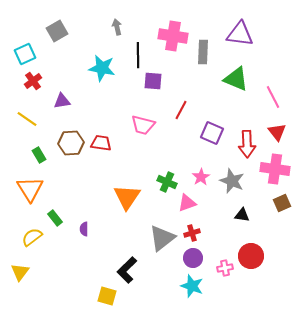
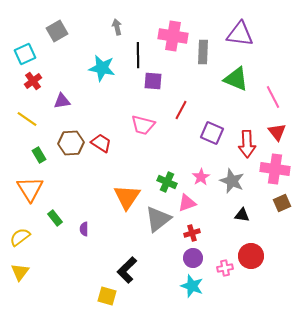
red trapezoid at (101, 143): rotated 25 degrees clockwise
yellow semicircle at (32, 237): moved 12 px left
gray triangle at (162, 238): moved 4 px left, 19 px up
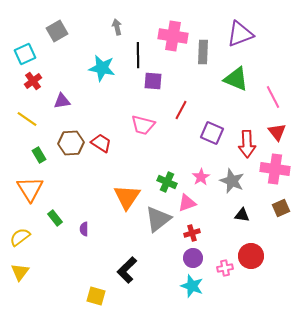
purple triangle at (240, 34): rotated 28 degrees counterclockwise
brown square at (282, 203): moved 1 px left, 5 px down
yellow square at (107, 296): moved 11 px left
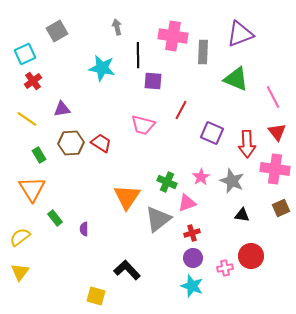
purple triangle at (62, 101): moved 8 px down
orange triangle at (30, 189): moved 2 px right
black L-shape at (127, 270): rotated 92 degrees clockwise
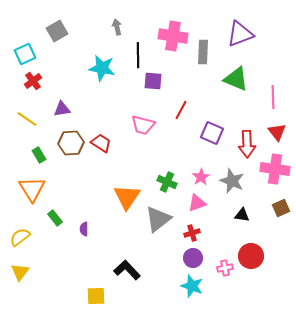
pink line at (273, 97): rotated 25 degrees clockwise
pink triangle at (187, 203): moved 10 px right
yellow square at (96, 296): rotated 18 degrees counterclockwise
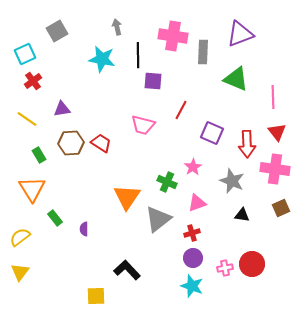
cyan star at (102, 68): moved 9 px up
pink star at (201, 177): moved 8 px left, 10 px up
red circle at (251, 256): moved 1 px right, 8 px down
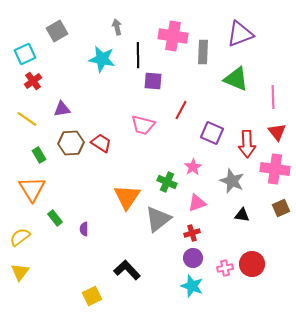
yellow square at (96, 296): moved 4 px left; rotated 24 degrees counterclockwise
